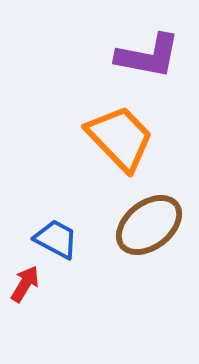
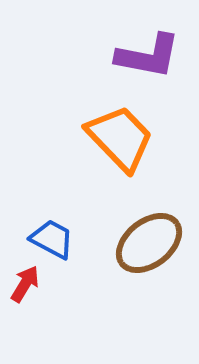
brown ellipse: moved 18 px down
blue trapezoid: moved 4 px left
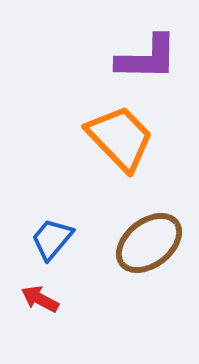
purple L-shape: moved 1 px left, 2 px down; rotated 10 degrees counterclockwise
blue trapezoid: rotated 78 degrees counterclockwise
red arrow: moved 15 px right, 15 px down; rotated 93 degrees counterclockwise
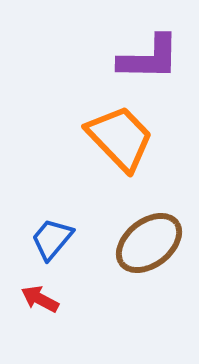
purple L-shape: moved 2 px right
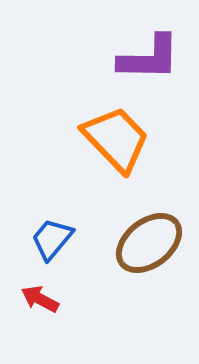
orange trapezoid: moved 4 px left, 1 px down
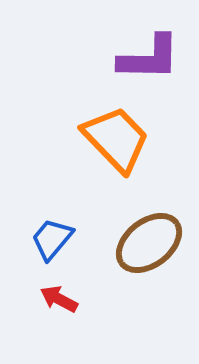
red arrow: moved 19 px right
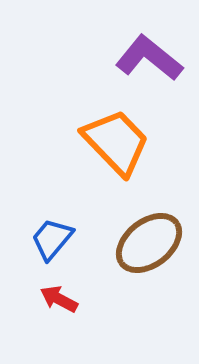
purple L-shape: rotated 142 degrees counterclockwise
orange trapezoid: moved 3 px down
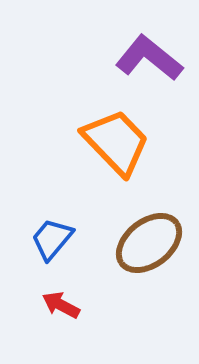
red arrow: moved 2 px right, 6 px down
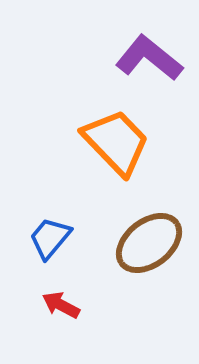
blue trapezoid: moved 2 px left, 1 px up
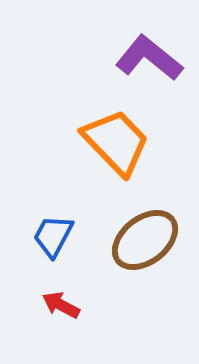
blue trapezoid: moved 3 px right, 2 px up; rotated 12 degrees counterclockwise
brown ellipse: moved 4 px left, 3 px up
